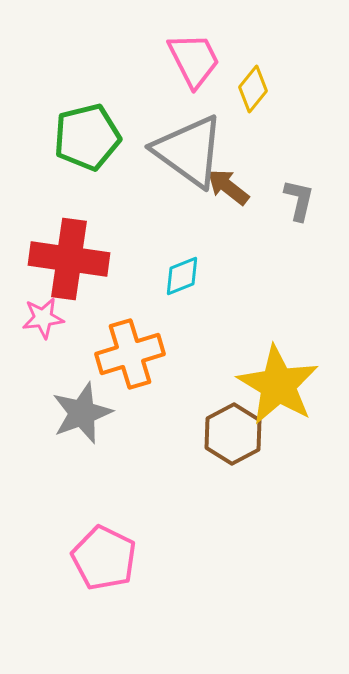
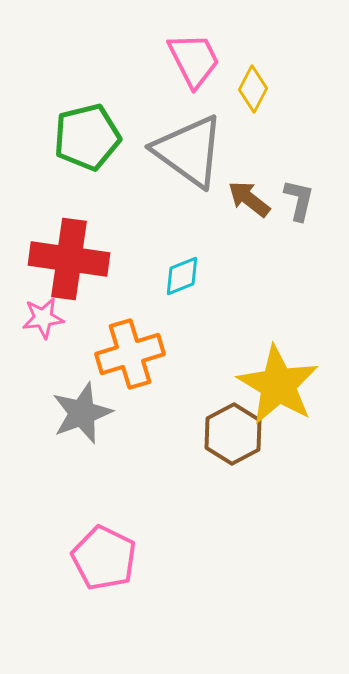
yellow diamond: rotated 12 degrees counterclockwise
brown arrow: moved 21 px right, 12 px down
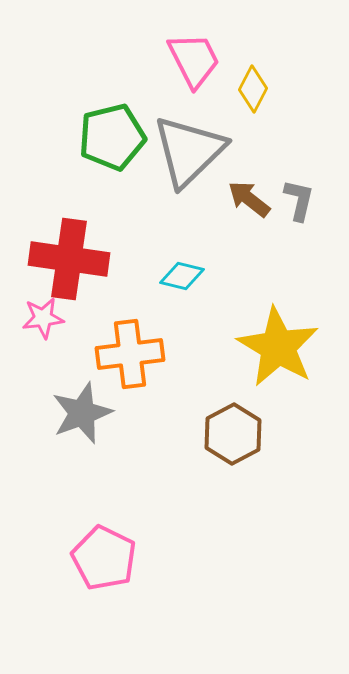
green pentagon: moved 25 px right
gray triangle: rotated 40 degrees clockwise
cyan diamond: rotated 36 degrees clockwise
orange cross: rotated 10 degrees clockwise
yellow star: moved 38 px up
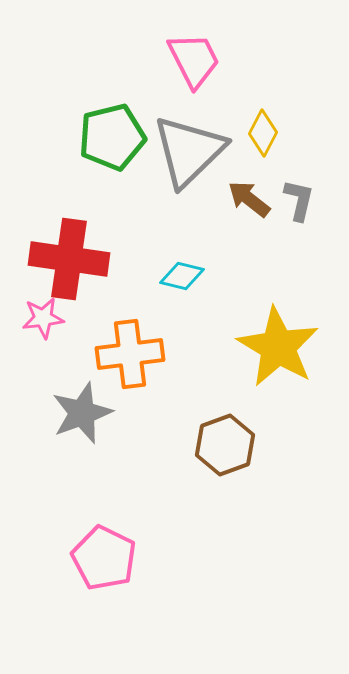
yellow diamond: moved 10 px right, 44 px down
brown hexagon: moved 8 px left, 11 px down; rotated 8 degrees clockwise
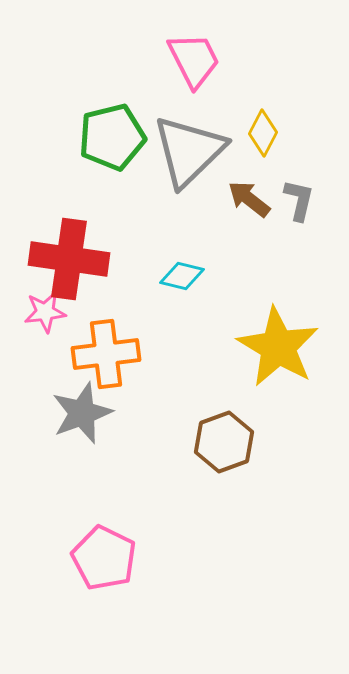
pink star: moved 2 px right, 6 px up
orange cross: moved 24 px left
brown hexagon: moved 1 px left, 3 px up
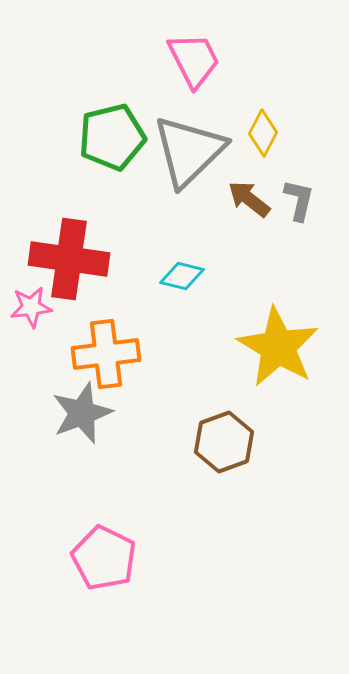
pink star: moved 14 px left, 5 px up
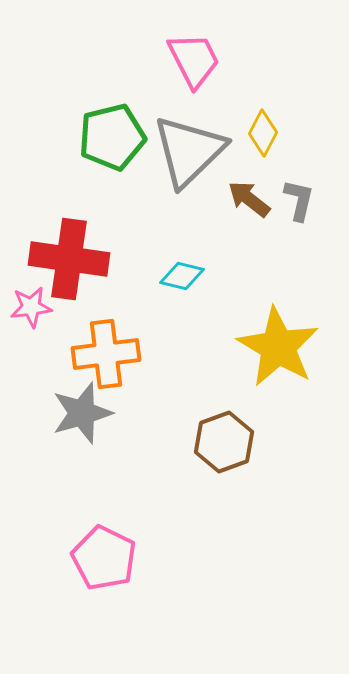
gray star: rotated 4 degrees clockwise
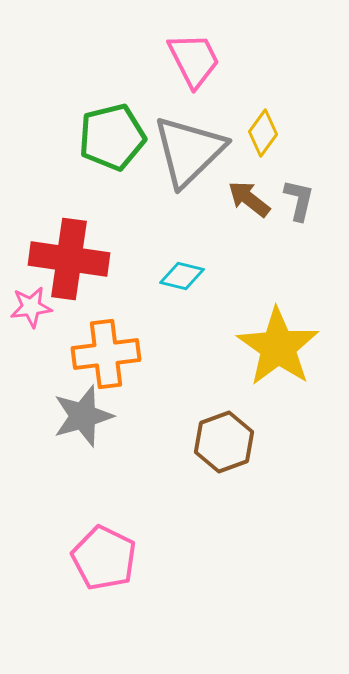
yellow diamond: rotated 9 degrees clockwise
yellow star: rotated 4 degrees clockwise
gray star: moved 1 px right, 3 px down
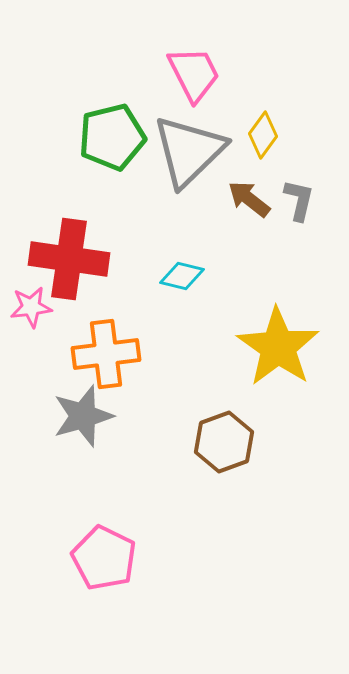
pink trapezoid: moved 14 px down
yellow diamond: moved 2 px down
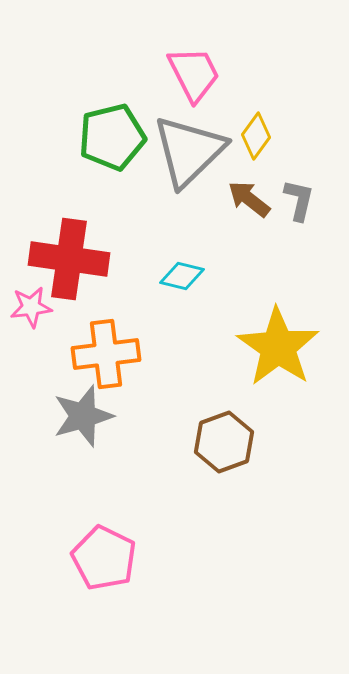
yellow diamond: moved 7 px left, 1 px down
